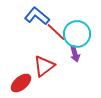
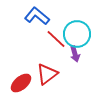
red line: moved 7 px down
red triangle: moved 3 px right, 8 px down
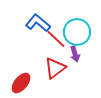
blue L-shape: moved 1 px right, 7 px down
cyan circle: moved 2 px up
red triangle: moved 8 px right, 6 px up
red ellipse: rotated 10 degrees counterclockwise
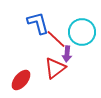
blue L-shape: rotated 35 degrees clockwise
cyan circle: moved 5 px right
purple arrow: moved 8 px left; rotated 21 degrees clockwise
red ellipse: moved 3 px up
